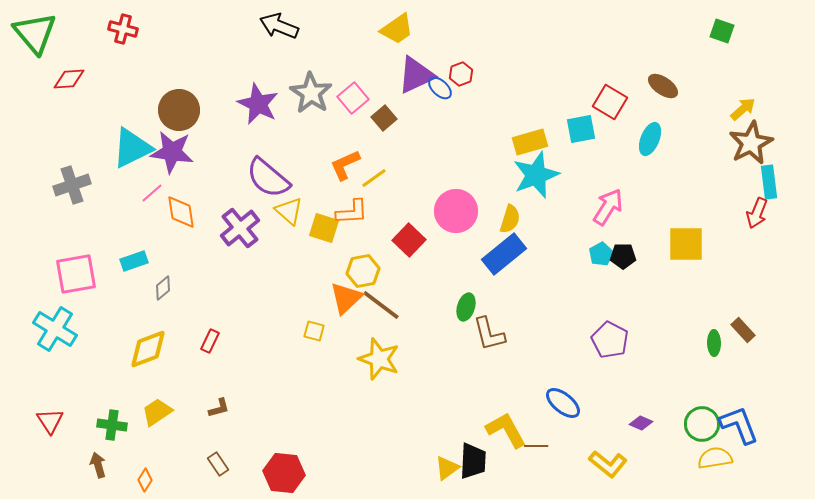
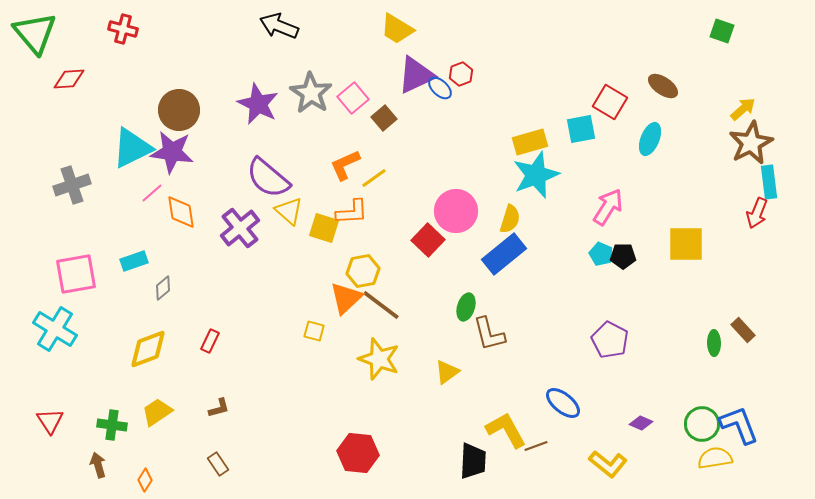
yellow trapezoid at (397, 29): rotated 66 degrees clockwise
red square at (409, 240): moved 19 px right
cyan pentagon at (601, 254): rotated 20 degrees counterclockwise
brown line at (536, 446): rotated 20 degrees counterclockwise
yellow triangle at (447, 468): moved 96 px up
red hexagon at (284, 473): moved 74 px right, 20 px up
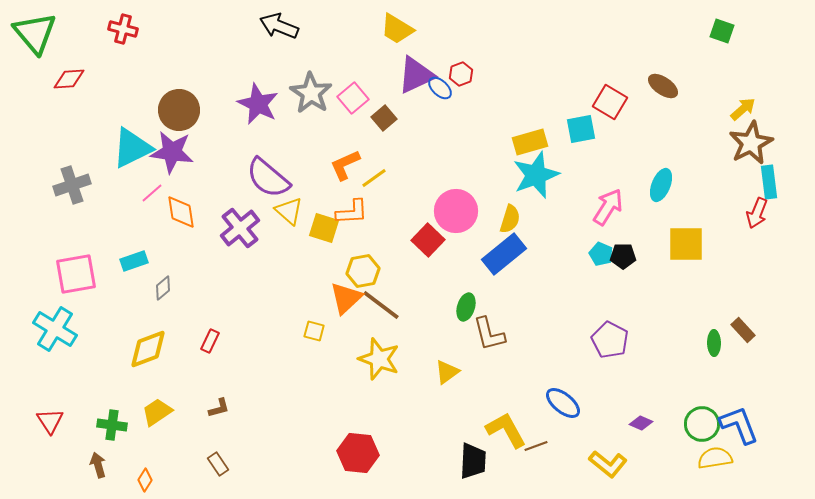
cyan ellipse at (650, 139): moved 11 px right, 46 px down
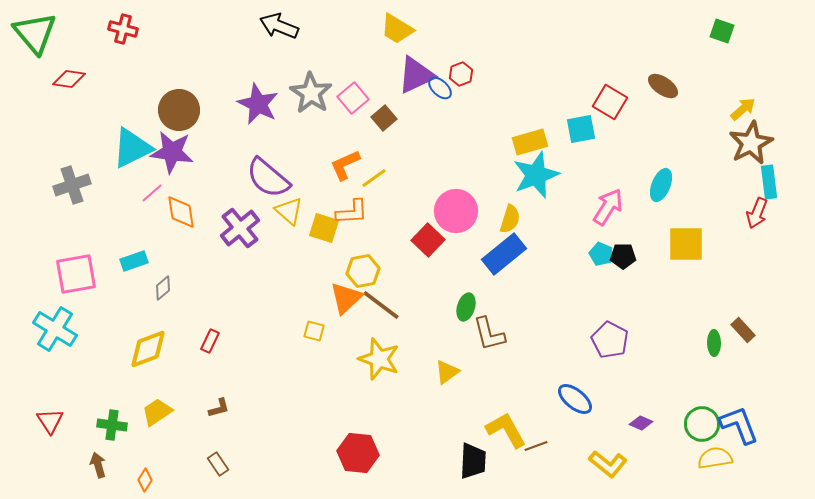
red diamond at (69, 79): rotated 12 degrees clockwise
blue ellipse at (563, 403): moved 12 px right, 4 px up
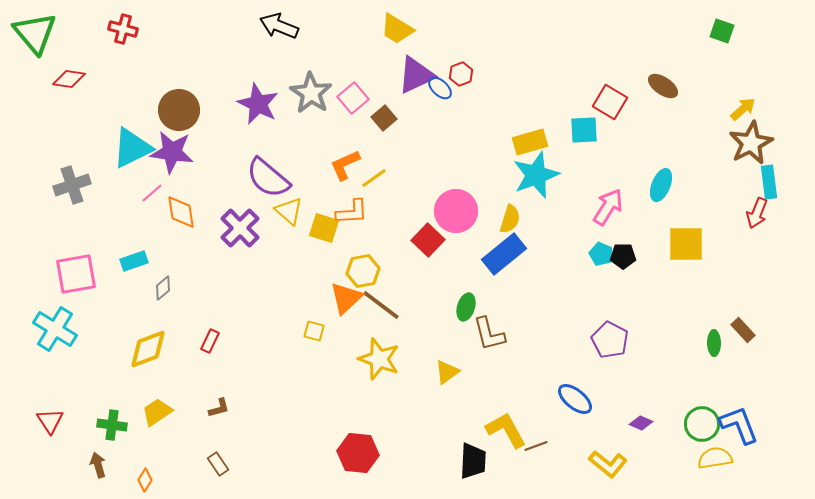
cyan square at (581, 129): moved 3 px right, 1 px down; rotated 8 degrees clockwise
purple cross at (240, 228): rotated 6 degrees counterclockwise
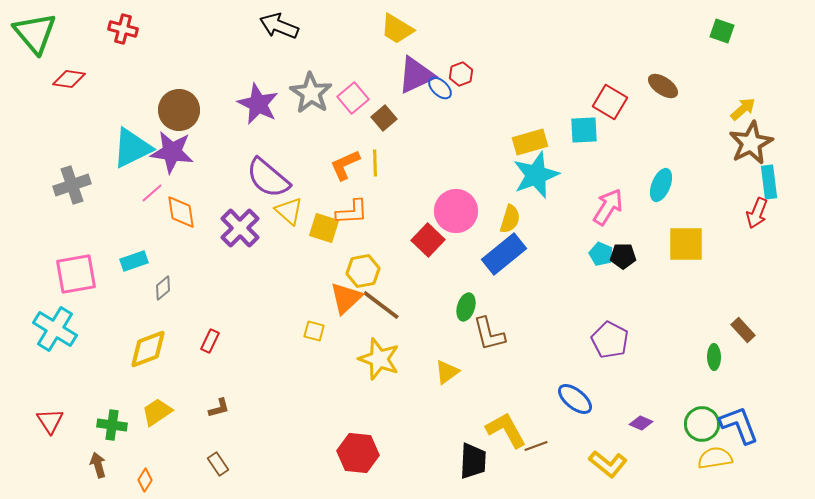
yellow line at (374, 178): moved 1 px right, 15 px up; rotated 56 degrees counterclockwise
green ellipse at (714, 343): moved 14 px down
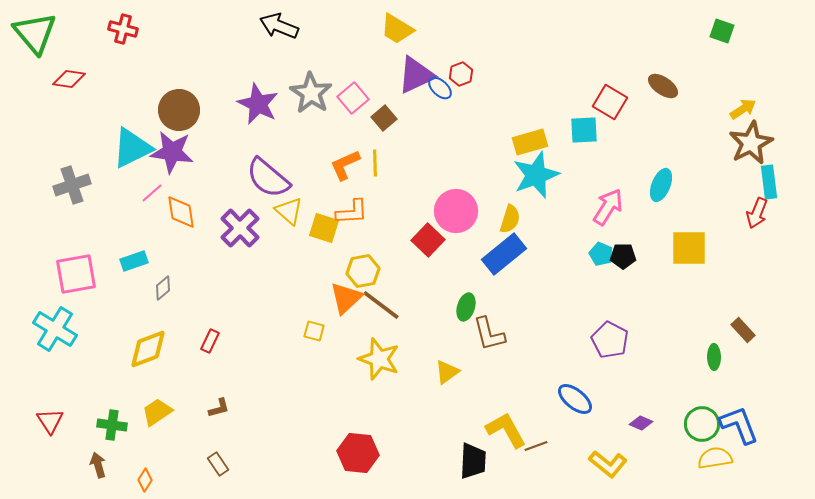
yellow arrow at (743, 109): rotated 8 degrees clockwise
yellow square at (686, 244): moved 3 px right, 4 px down
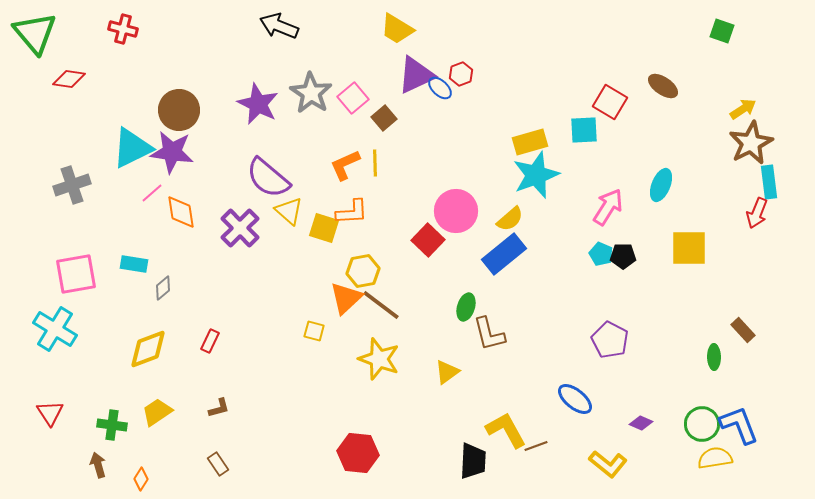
yellow semicircle at (510, 219): rotated 32 degrees clockwise
cyan rectangle at (134, 261): moved 3 px down; rotated 28 degrees clockwise
red triangle at (50, 421): moved 8 px up
orange diamond at (145, 480): moved 4 px left, 1 px up
